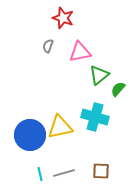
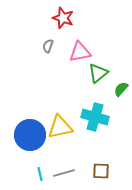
green triangle: moved 1 px left, 2 px up
green semicircle: moved 3 px right
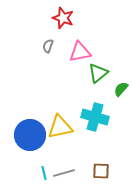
cyan line: moved 4 px right, 1 px up
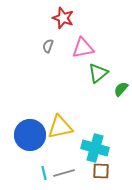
pink triangle: moved 3 px right, 4 px up
cyan cross: moved 31 px down
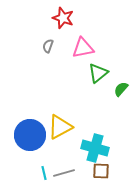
yellow triangle: rotated 16 degrees counterclockwise
